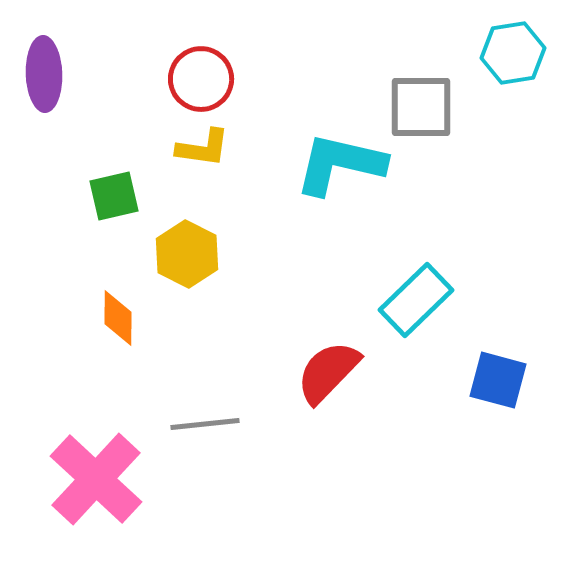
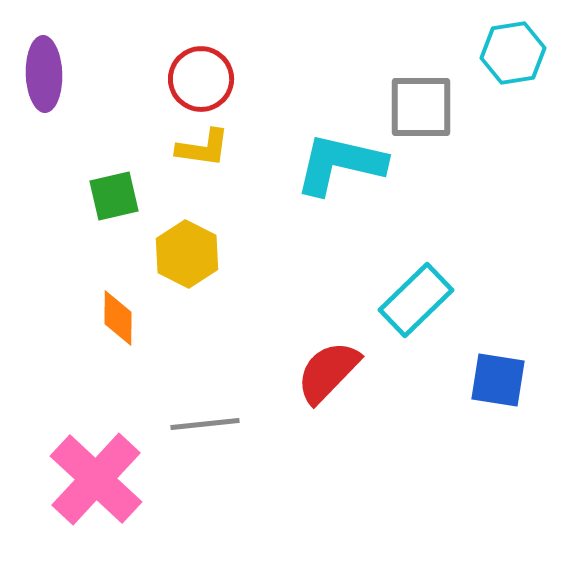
blue square: rotated 6 degrees counterclockwise
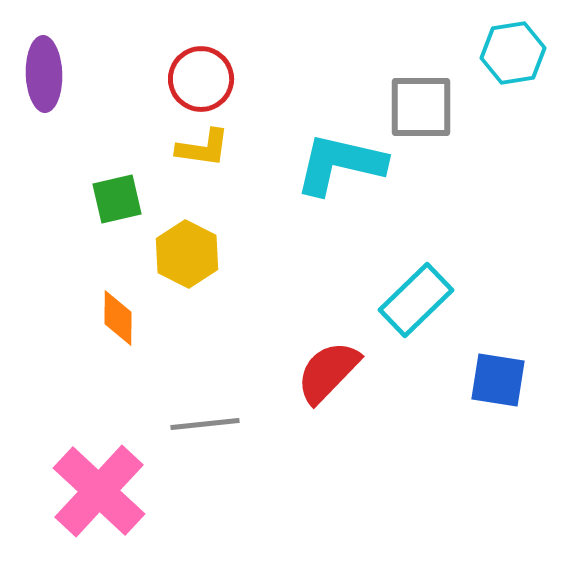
green square: moved 3 px right, 3 px down
pink cross: moved 3 px right, 12 px down
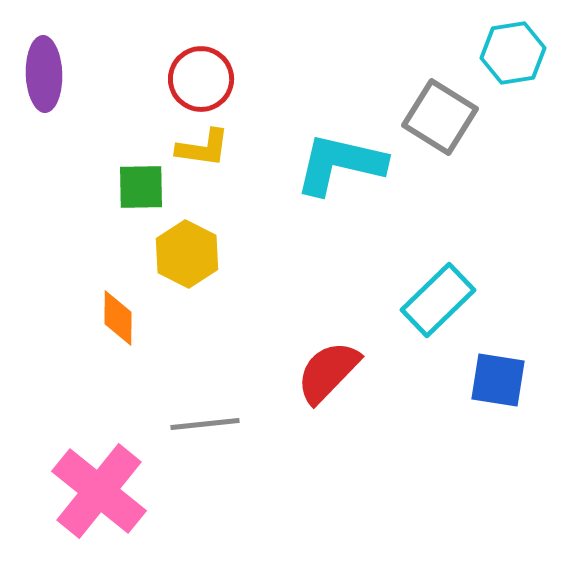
gray square: moved 19 px right, 10 px down; rotated 32 degrees clockwise
green square: moved 24 px right, 12 px up; rotated 12 degrees clockwise
cyan rectangle: moved 22 px right
pink cross: rotated 4 degrees counterclockwise
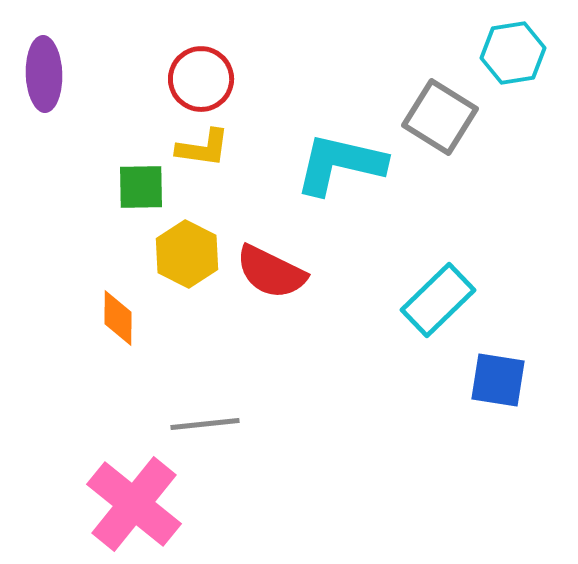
red semicircle: moved 57 px left, 100 px up; rotated 108 degrees counterclockwise
pink cross: moved 35 px right, 13 px down
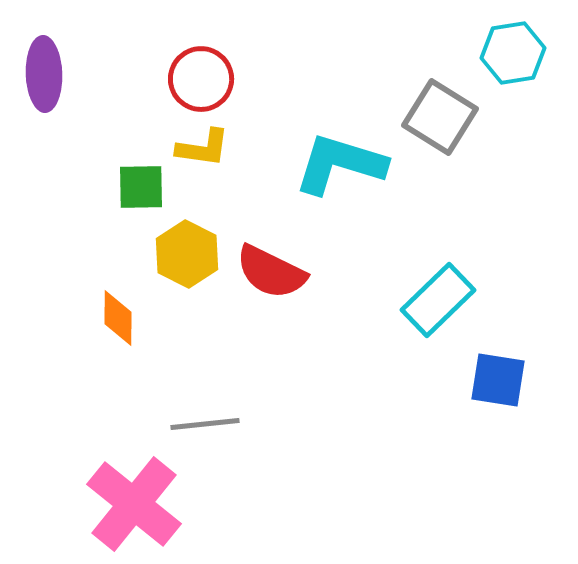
cyan L-shape: rotated 4 degrees clockwise
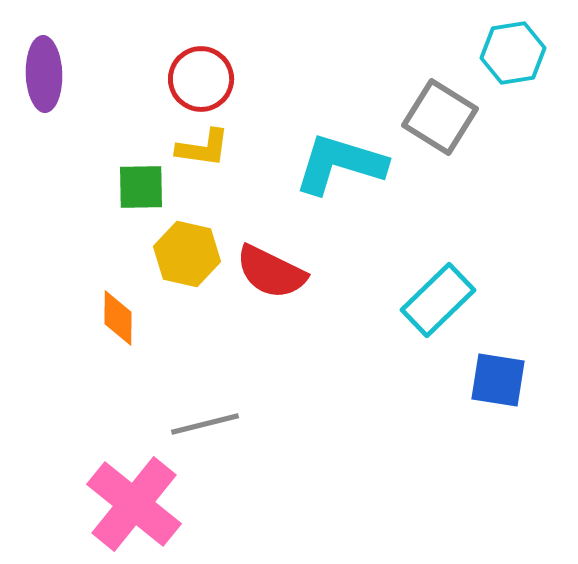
yellow hexagon: rotated 14 degrees counterclockwise
gray line: rotated 8 degrees counterclockwise
